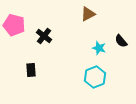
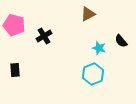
black cross: rotated 21 degrees clockwise
black rectangle: moved 16 px left
cyan hexagon: moved 2 px left, 3 px up
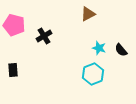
black semicircle: moved 9 px down
black rectangle: moved 2 px left
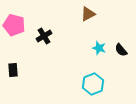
cyan hexagon: moved 10 px down
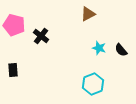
black cross: moved 3 px left; rotated 21 degrees counterclockwise
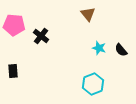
brown triangle: rotated 42 degrees counterclockwise
pink pentagon: rotated 10 degrees counterclockwise
black rectangle: moved 1 px down
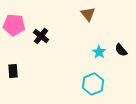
cyan star: moved 4 px down; rotated 16 degrees clockwise
